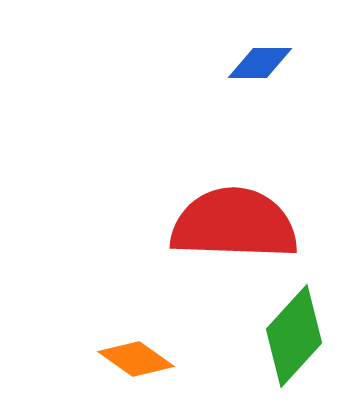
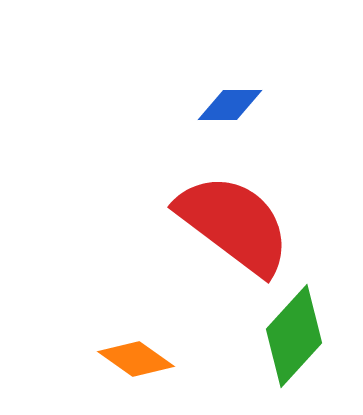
blue diamond: moved 30 px left, 42 px down
red semicircle: rotated 35 degrees clockwise
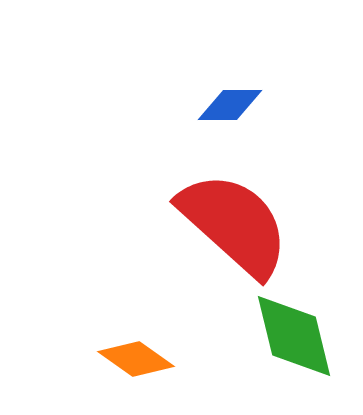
red semicircle: rotated 5 degrees clockwise
green diamond: rotated 56 degrees counterclockwise
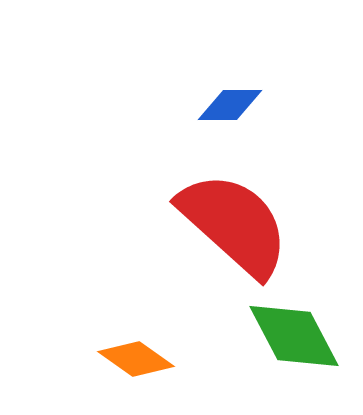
green diamond: rotated 14 degrees counterclockwise
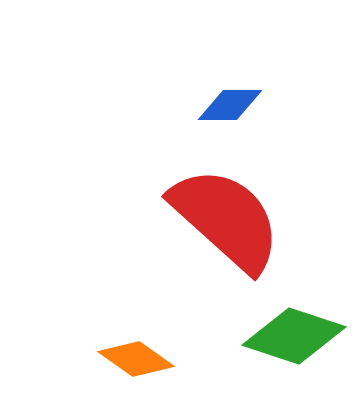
red semicircle: moved 8 px left, 5 px up
green diamond: rotated 44 degrees counterclockwise
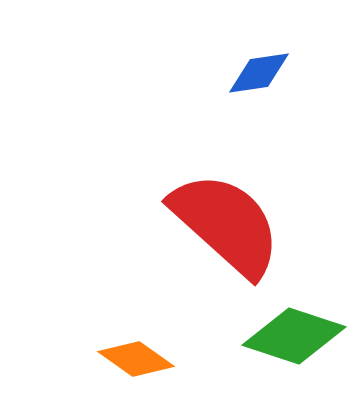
blue diamond: moved 29 px right, 32 px up; rotated 8 degrees counterclockwise
red semicircle: moved 5 px down
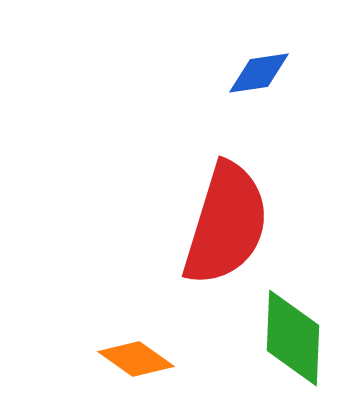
red semicircle: rotated 65 degrees clockwise
green diamond: moved 1 px left, 2 px down; rotated 74 degrees clockwise
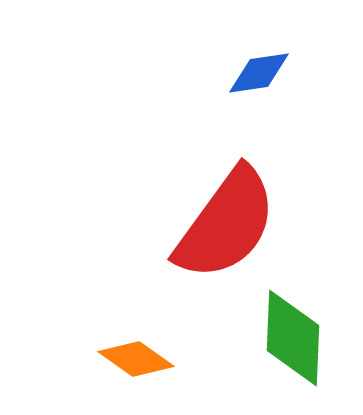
red semicircle: rotated 19 degrees clockwise
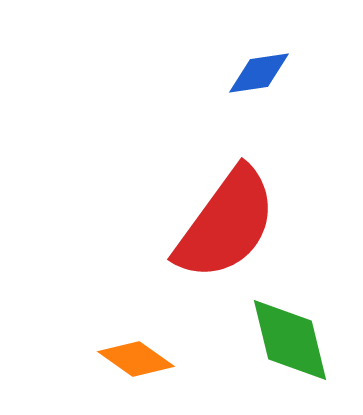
green diamond: moved 3 px left, 2 px down; rotated 16 degrees counterclockwise
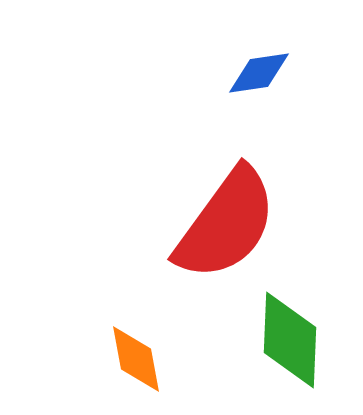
green diamond: rotated 16 degrees clockwise
orange diamond: rotated 44 degrees clockwise
